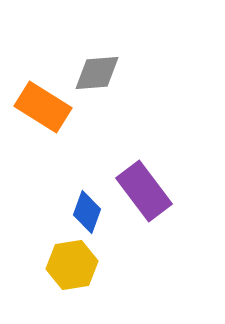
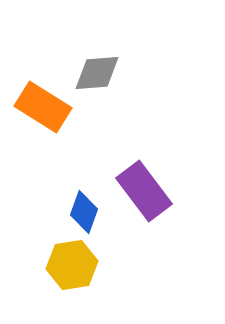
blue diamond: moved 3 px left
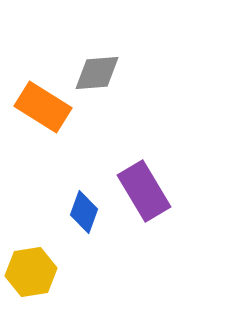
purple rectangle: rotated 6 degrees clockwise
yellow hexagon: moved 41 px left, 7 px down
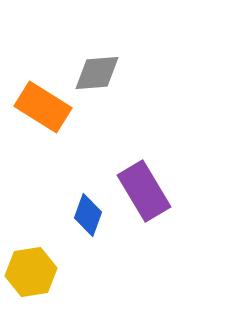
blue diamond: moved 4 px right, 3 px down
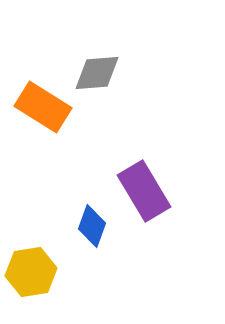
blue diamond: moved 4 px right, 11 px down
